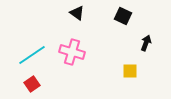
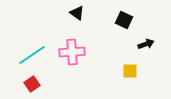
black square: moved 1 px right, 4 px down
black arrow: moved 1 px down; rotated 49 degrees clockwise
pink cross: rotated 20 degrees counterclockwise
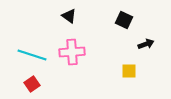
black triangle: moved 8 px left, 3 px down
cyan line: rotated 52 degrees clockwise
yellow square: moved 1 px left
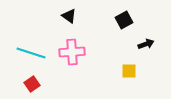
black square: rotated 36 degrees clockwise
cyan line: moved 1 px left, 2 px up
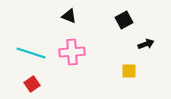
black triangle: rotated 14 degrees counterclockwise
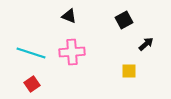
black arrow: rotated 21 degrees counterclockwise
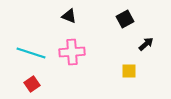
black square: moved 1 px right, 1 px up
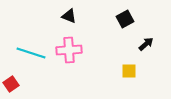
pink cross: moved 3 px left, 2 px up
red square: moved 21 px left
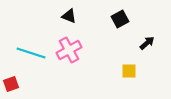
black square: moved 5 px left
black arrow: moved 1 px right, 1 px up
pink cross: rotated 25 degrees counterclockwise
red square: rotated 14 degrees clockwise
